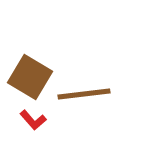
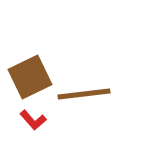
brown square: rotated 33 degrees clockwise
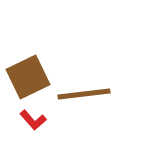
brown square: moved 2 px left
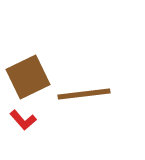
red L-shape: moved 10 px left
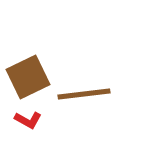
red L-shape: moved 5 px right; rotated 20 degrees counterclockwise
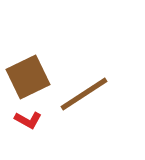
brown line: rotated 26 degrees counterclockwise
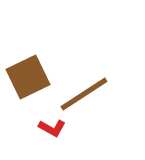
red L-shape: moved 24 px right, 8 px down
